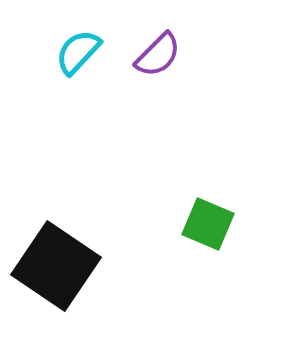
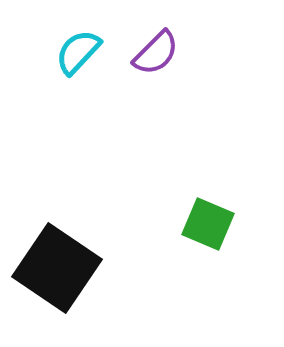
purple semicircle: moved 2 px left, 2 px up
black square: moved 1 px right, 2 px down
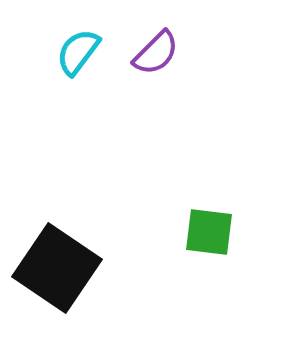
cyan semicircle: rotated 6 degrees counterclockwise
green square: moved 1 px right, 8 px down; rotated 16 degrees counterclockwise
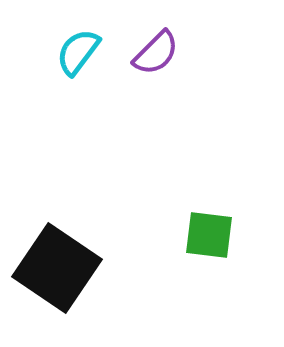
green square: moved 3 px down
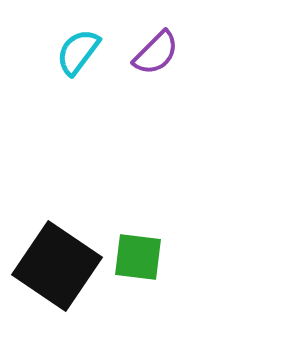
green square: moved 71 px left, 22 px down
black square: moved 2 px up
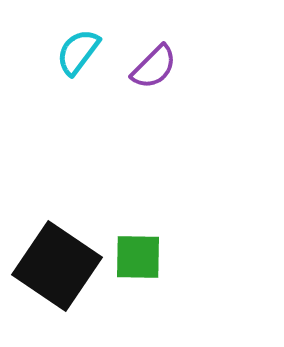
purple semicircle: moved 2 px left, 14 px down
green square: rotated 6 degrees counterclockwise
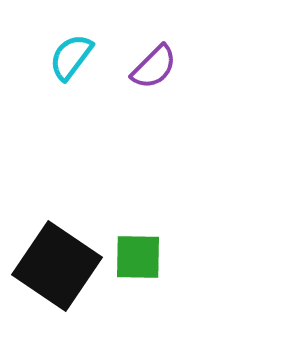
cyan semicircle: moved 7 px left, 5 px down
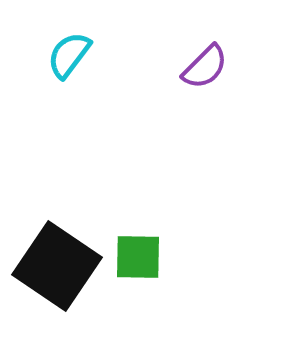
cyan semicircle: moved 2 px left, 2 px up
purple semicircle: moved 51 px right
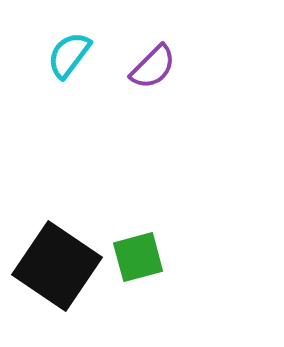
purple semicircle: moved 52 px left
green square: rotated 16 degrees counterclockwise
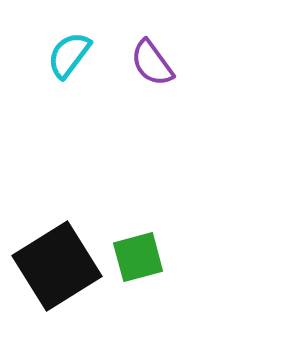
purple semicircle: moved 1 px left, 4 px up; rotated 99 degrees clockwise
black square: rotated 24 degrees clockwise
